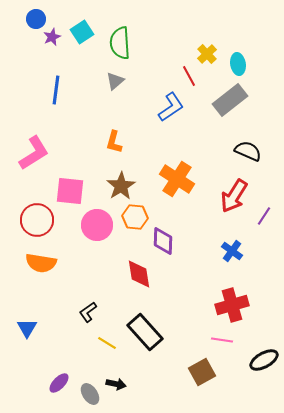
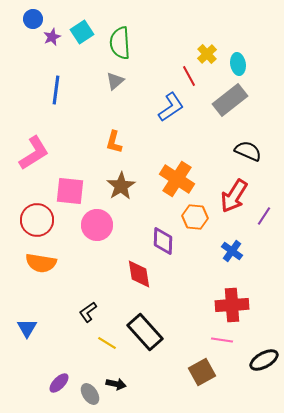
blue circle: moved 3 px left
orange hexagon: moved 60 px right
red cross: rotated 12 degrees clockwise
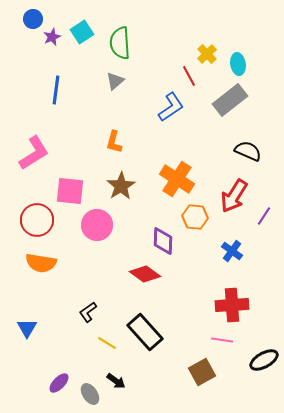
red diamond: moved 6 px right; rotated 44 degrees counterclockwise
black arrow: moved 3 px up; rotated 24 degrees clockwise
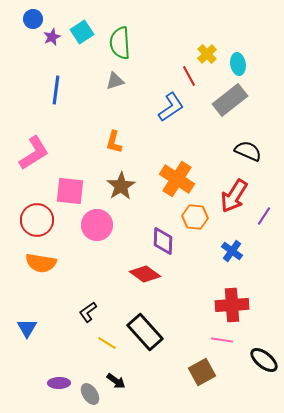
gray triangle: rotated 24 degrees clockwise
black ellipse: rotated 68 degrees clockwise
purple ellipse: rotated 45 degrees clockwise
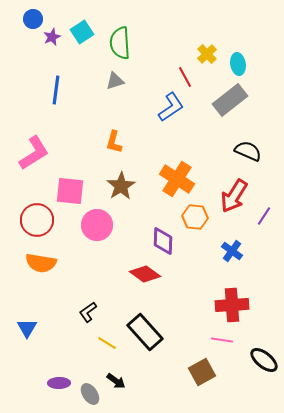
red line: moved 4 px left, 1 px down
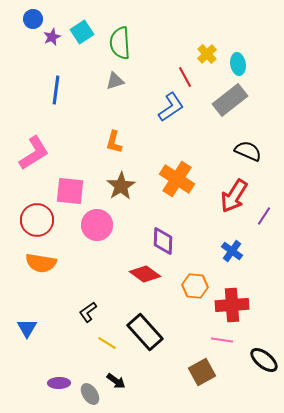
orange hexagon: moved 69 px down
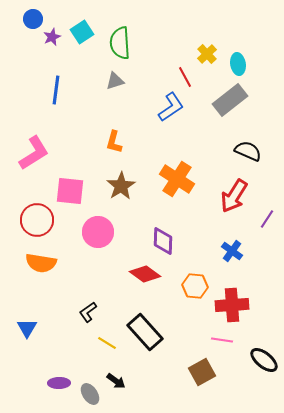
purple line: moved 3 px right, 3 px down
pink circle: moved 1 px right, 7 px down
